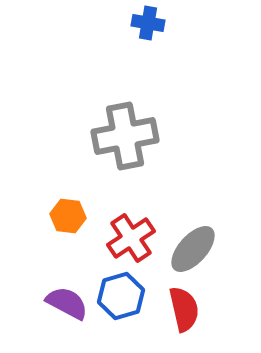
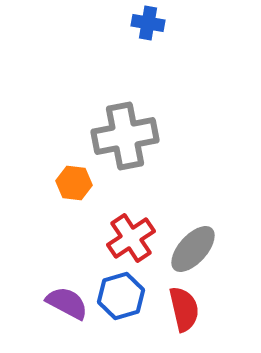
orange hexagon: moved 6 px right, 33 px up
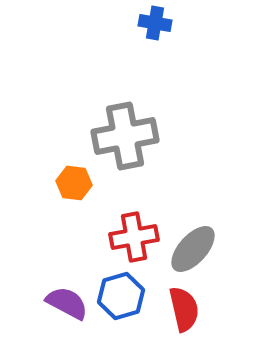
blue cross: moved 7 px right
red cross: moved 3 px right, 1 px up; rotated 24 degrees clockwise
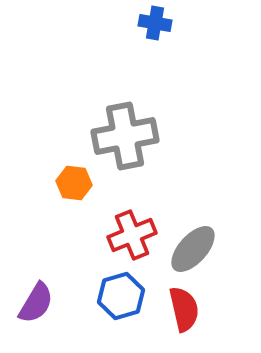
red cross: moved 2 px left, 2 px up; rotated 12 degrees counterclockwise
purple semicircle: moved 31 px left; rotated 93 degrees clockwise
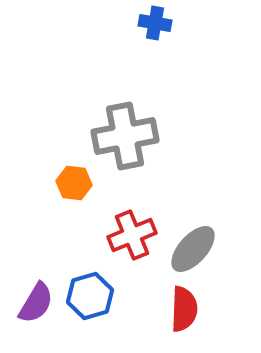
blue hexagon: moved 31 px left
red semicircle: rotated 15 degrees clockwise
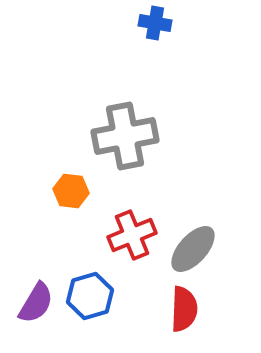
orange hexagon: moved 3 px left, 8 px down
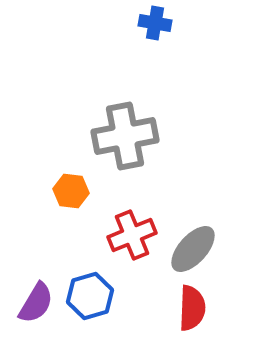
red semicircle: moved 8 px right, 1 px up
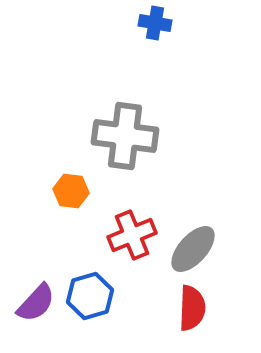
gray cross: rotated 18 degrees clockwise
purple semicircle: rotated 12 degrees clockwise
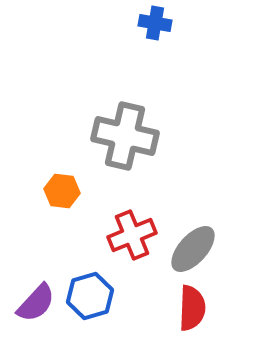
gray cross: rotated 6 degrees clockwise
orange hexagon: moved 9 px left
